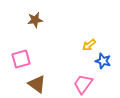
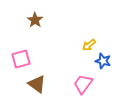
brown star: rotated 28 degrees counterclockwise
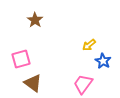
blue star: rotated 14 degrees clockwise
brown triangle: moved 4 px left, 1 px up
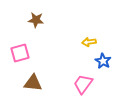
brown star: moved 1 px right; rotated 28 degrees counterclockwise
yellow arrow: moved 3 px up; rotated 32 degrees clockwise
pink square: moved 1 px left, 6 px up
brown triangle: rotated 30 degrees counterclockwise
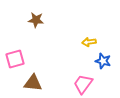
pink square: moved 5 px left, 6 px down
blue star: rotated 14 degrees counterclockwise
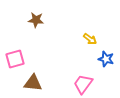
yellow arrow: moved 1 px right, 3 px up; rotated 136 degrees counterclockwise
blue star: moved 3 px right, 2 px up
